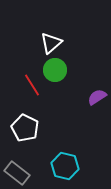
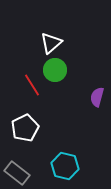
purple semicircle: rotated 42 degrees counterclockwise
white pentagon: rotated 20 degrees clockwise
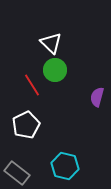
white triangle: rotated 35 degrees counterclockwise
white pentagon: moved 1 px right, 3 px up
